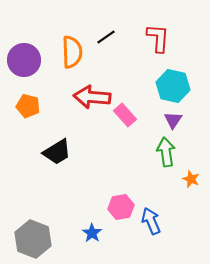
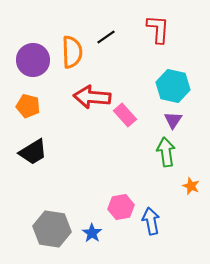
red L-shape: moved 9 px up
purple circle: moved 9 px right
black trapezoid: moved 24 px left
orange star: moved 7 px down
blue arrow: rotated 12 degrees clockwise
gray hexagon: moved 19 px right, 10 px up; rotated 12 degrees counterclockwise
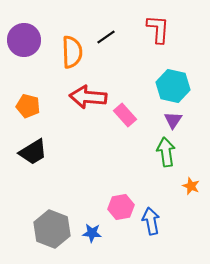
purple circle: moved 9 px left, 20 px up
red arrow: moved 4 px left
gray hexagon: rotated 12 degrees clockwise
blue star: rotated 30 degrees counterclockwise
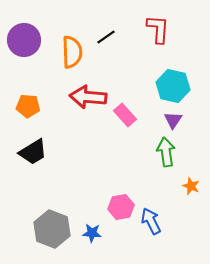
orange pentagon: rotated 10 degrees counterclockwise
blue arrow: rotated 16 degrees counterclockwise
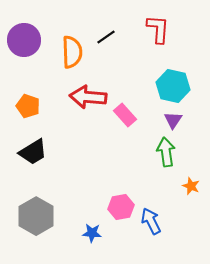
orange pentagon: rotated 15 degrees clockwise
gray hexagon: moved 16 px left, 13 px up; rotated 9 degrees clockwise
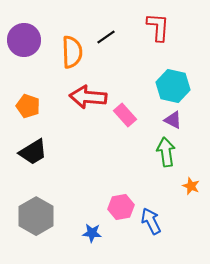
red L-shape: moved 2 px up
purple triangle: rotated 36 degrees counterclockwise
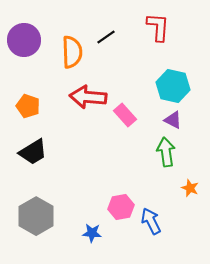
orange star: moved 1 px left, 2 px down
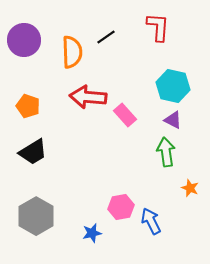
blue star: rotated 18 degrees counterclockwise
